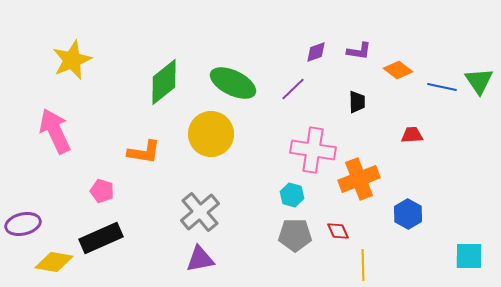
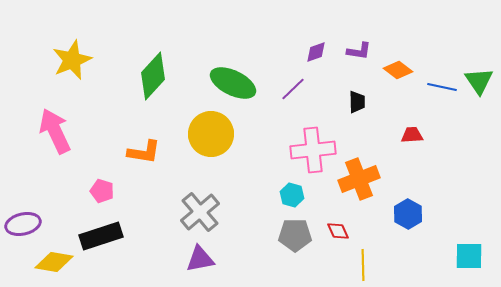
green diamond: moved 11 px left, 6 px up; rotated 9 degrees counterclockwise
pink cross: rotated 15 degrees counterclockwise
black rectangle: moved 2 px up; rotated 6 degrees clockwise
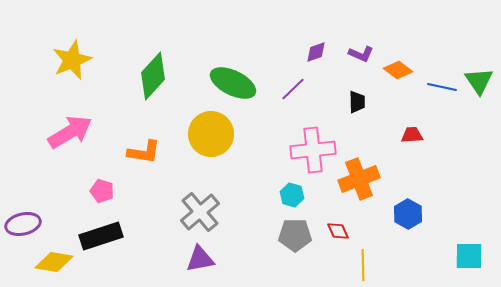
purple L-shape: moved 2 px right, 3 px down; rotated 15 degrees clockwise
pink arrow: moved 15 px right, 1 px down; rotated 84 degrees clockwise
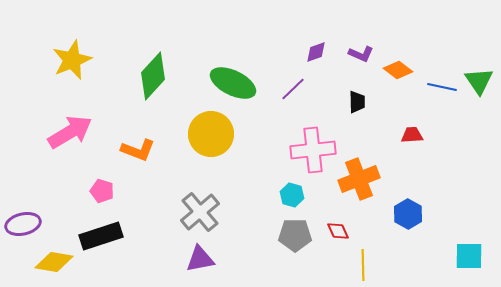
orange L-shape: moved 6 px left, 2 px up; rotated 12 degrees clockwise
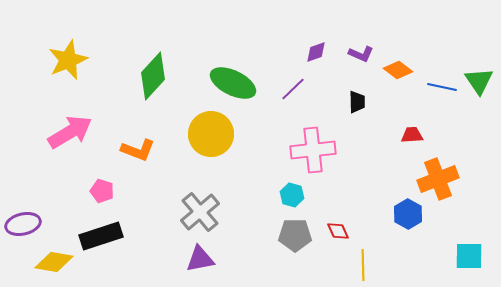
yellow star: moved 4 px left
orange cross: moved 79 px right
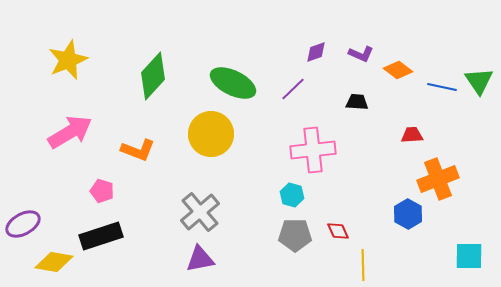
black trapezoid: rotated 85 degrees counterclockwise
purple ellipse: rotated 16 degrees counterclockwise
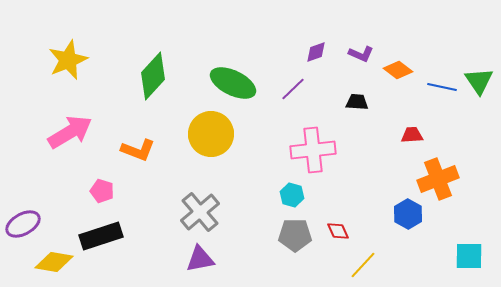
yellow line: rotated 44 degrees clockwise
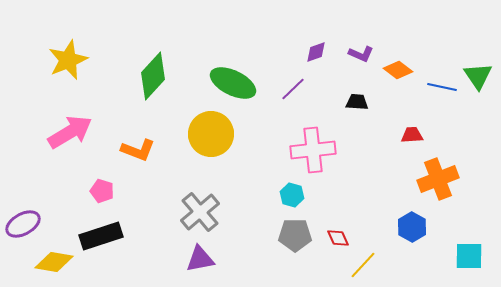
green triangle: moved 1 px left, 5 px up
blue hexagon: moved 4 px right, 13 px down
red diamond: moved 7 px down
